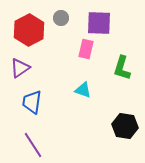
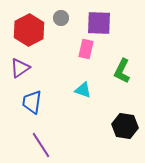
green L-shape: moved 3 px down; rotated 10 degrees clockwise
purple line: moved 8 px right
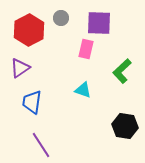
green L-shape: rotated 20 degrees clockwise
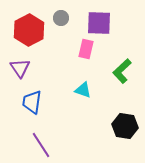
purple triangle: rotated 30 degrees counterclockwise
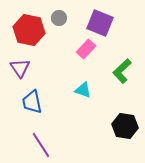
gray circle: moved 2 px left
purple square: moved 1 px right; rotated 20 degrees clockwise
red hexagon: rotated 20 degrees counterclockwise
pink rectangle: rotated 30 degrees clockwise
blue trapezoid: rotated 20 degrees counterclockwise
